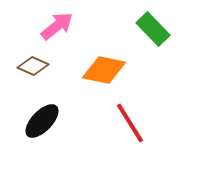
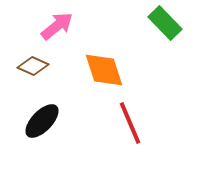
green rectangle: moved 12 px right, 6 px up
orange diamond: rotated 60 degrees clockwise
red line: rotated 9 degrees clockwise
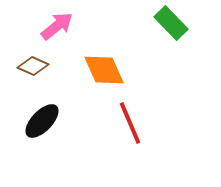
green rectangle: moved 6 px right
orange diamond: rotated 6 degrees counterclockwise
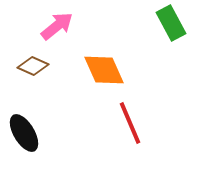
green rectangle: rotated 16 degrees clockwise
black ellipse: moved 18 px left, 12 px down; rotated 75 degrees counterclockwise
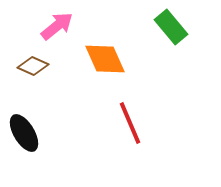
green rectangle: moved 4 px down; rotated 12 degrees counterclockwise
orange diamond: moved 1 px right, 11 px up
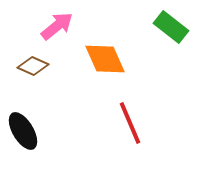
green rectangle: rotated 12 degrees counterclockwise
black ellipse: moved 1 px left, 2 px up
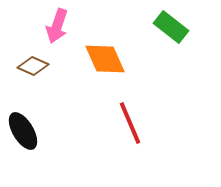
pink arrow: rotated 148 degrees clockwise
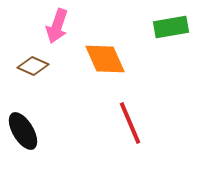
green rectangle: rotated 48 degrees counterclockwise
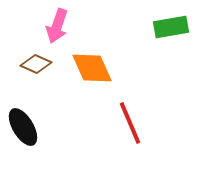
orange diamond: moved 13 px left, 9 px down
brown diamond: moved 3 px right, 2 px up
black ellipse: moved 4 px up
